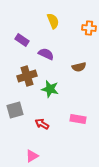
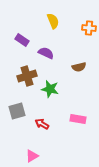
purple semicircle: moved 1 px up
gray square: moved 2 px right, 1 px down
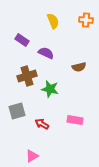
orange cross: moved 3 px left, 8 px up
pink rectangle: moved 3 px left, 1 px down
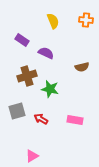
brown semicircle: moved 3 px right
red arrow: moved 1 px left, 5 px up
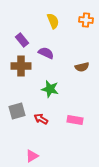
purple rectangle: rotated 16 degrees clockwise
brown cross: moved 6 px left, 10 px up; rotated 18 degrees clockwise
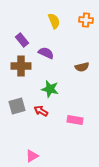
yellow semicircle: moved 1 px right
gray square: moved 5 px up
red arrow: moved 8 px up
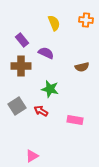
yellow semicircle: moved 2 px down
gray square: rotated 18 degrees counterclockwise
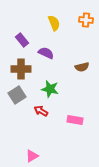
brown cross: moved 3 px down
gray square: moved 11 px up
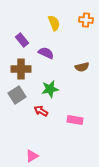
green star: rotated 24 degrees counterclockwise
